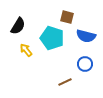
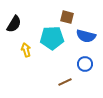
black semicircle: moved 4 px left, 2 px up
cyan pentagon: rotated 20 degrees counterclockwise
yellow arrow: rotated 24 degrees clockwise
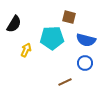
brown square: moved 2 px right
blue semicircle: moved 4 px down
yellow arrow: rotated 40 degrees clockwise
blue circle: moved 1 px up
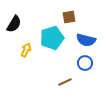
brown square: rotated 24 degrees counterclockwise
cyan pentagon: rotated 15 degrees counterclockwise
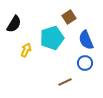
brown square: rotated 24 degrees counterclockwise
blue semicircle: rotated 54 degrees clockwise
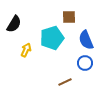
brown square: rotated 32 degrees clockwise
